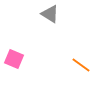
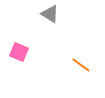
pink square: moved 5 px right, 7 px up
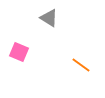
gray triangle: moved 1 px left, 4 px down
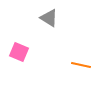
orange line: rotated 24 degrees counterclockwise
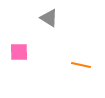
pink square: rotated 24 degrees counterclockwise
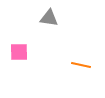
gray triangle: rotated 24 degrees counterclockwise
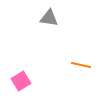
pink square: moved 2 px right, 29 px down; rotated 30 degrees counterclockwise
